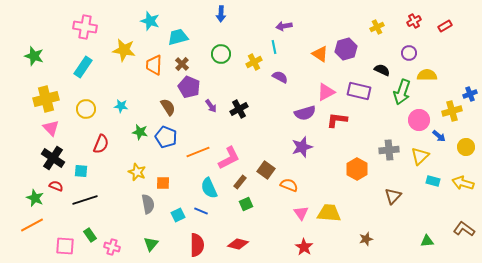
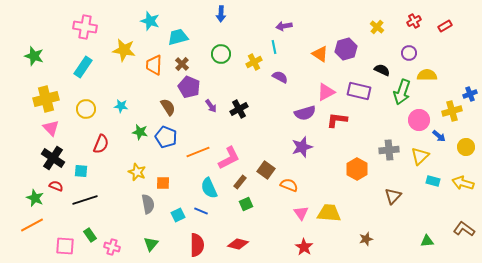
yellow cross at (377, 27): rotated 24 degrees counterclockwise
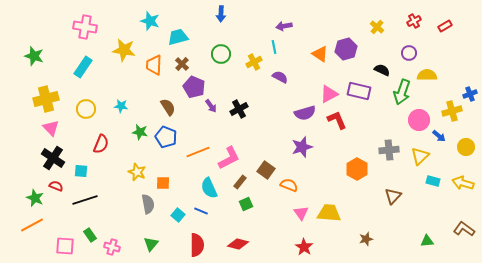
purple pentagon at (189, 87): moved 5 px right
pink triangle at (326, 92): moved 3 px right, 2 px down
red L-shape at (337, 120): rotated 60 degrees clockwise
cyan square at (178, 215): rotated 24 degrees counterclockwise
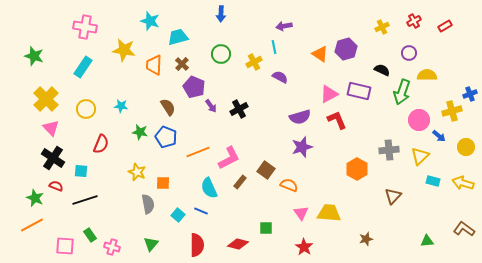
yellow cross at (377, 27): moved 5 px right; rotated 24 degrees clockwise
yellow cross at (46, 99): rotated 30 degrees counterclockwise
purple semicircle at (305, 113): moved 5 px left, 4 px down
green square at (246, 204): moved 20 px right, 24 px down; rotated 24 degrees clockwise
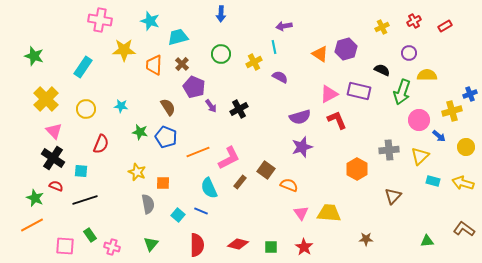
pink cross at (85, 27): moved 15 px right, 7 px up
yellow star at (124, 50): rotated 10 degrees counterclockwise
pink triangle at (51, 128): moved 3 px right, 3 px down
green square at (266, 228): moved 5 px right, 19 px down
brown star at (366, 239): rotated 16 degrees clockwise
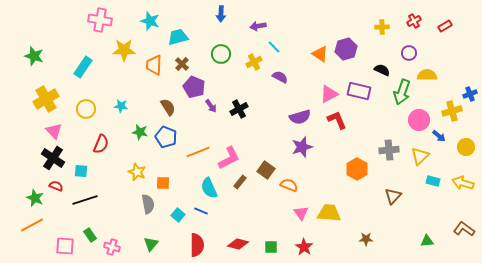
purple arrow at (284, 26): moved 26 px left
yellow cross at (382, 27): rotated 24 degrees clockwise
cyan line at (274, 47): rotated 32 degrees counterclockwise
yellow cross at (46, 99): rotated 15 degrees clockwise
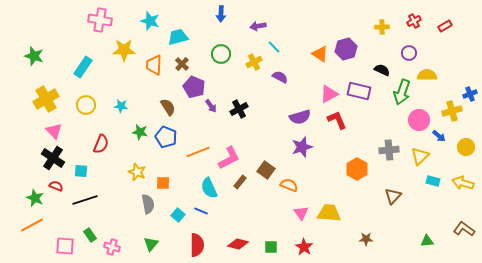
yellow circle at (86, 109): moved 4 px up
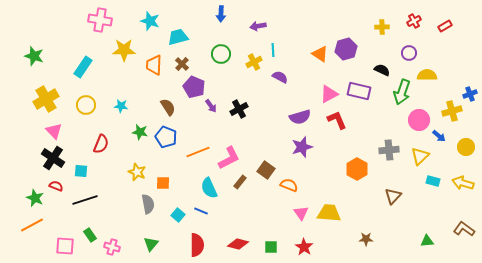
cyan line at (274, 47): moved 1 px left, 3 px down; rotated 40 degrees clockwise
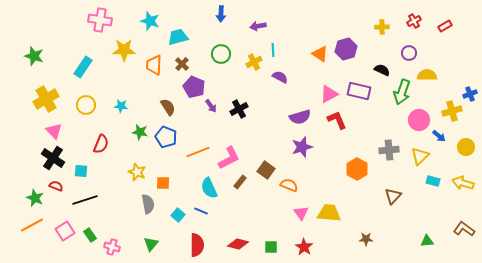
pink square at (65, 246): moved 15 px up; rotated 36 degrees counterclockwise
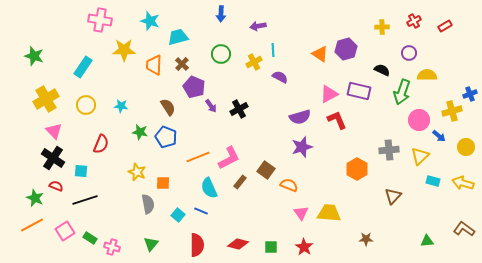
orange line at (198, 152): moved 5 px down
green rectangle at (90, 235): moved 3 px down; rotated 24 degrees counterclockwise
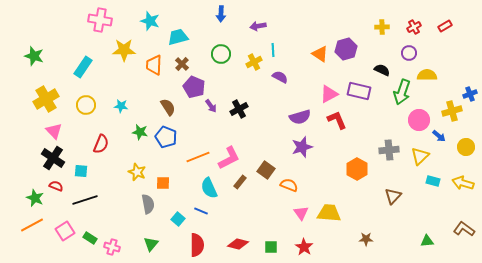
red cross at (414, 21): moved 6 px down
cyan square at (178, 215): moved 4 px down
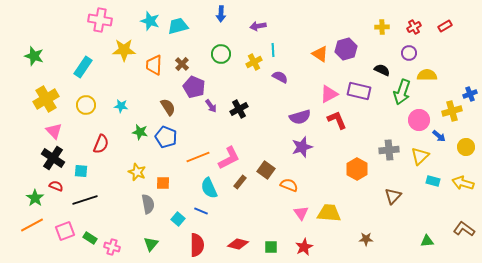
cyan trapezoid at (178, 37): moved 11 px up
green star at (35, 198): rotated 12 degrees clockwise
pink square at (65, 231): rotated 12 degrees clockwise
red star at (304, 247): rotated 12 degrees clockwise
